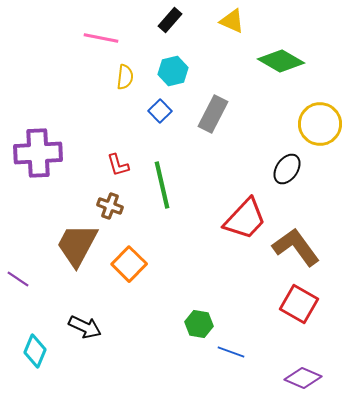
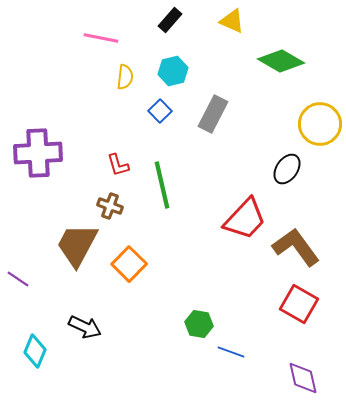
purple diamond: rotated 54 degrees clockwise
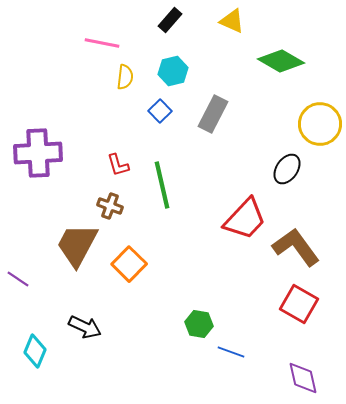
pink line: moved 1 px right, 5 px down
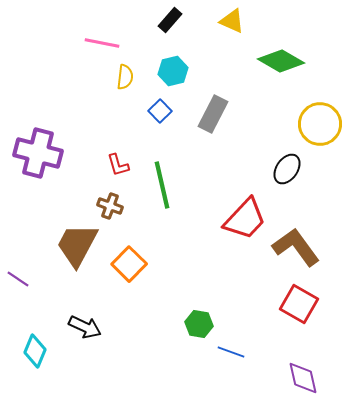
purple cross: rotated 18 degrees clockwise
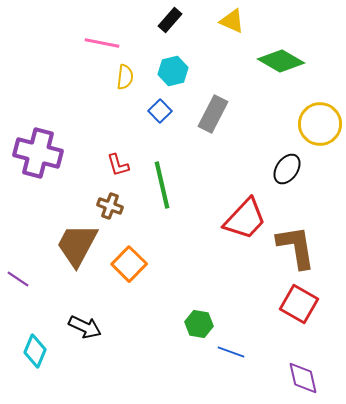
brown L-shape: rotated 27 degrees clockwise
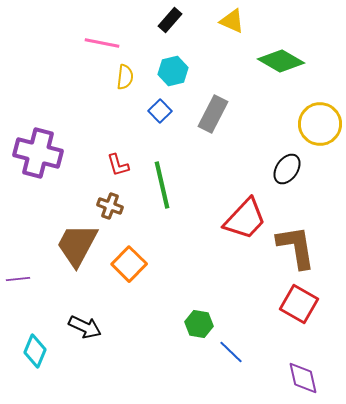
purple line: rotated 40 degrees counterclockwise
blue line: rotated 24 degrees clockwise
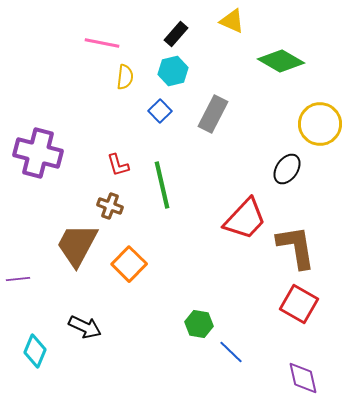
black rectangle: moved 6 px right, 14 px down
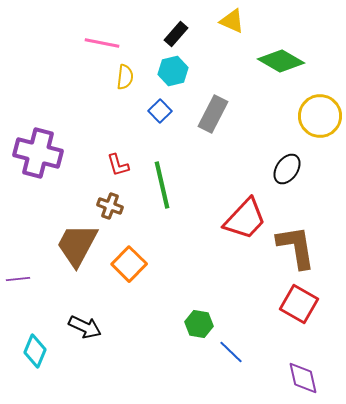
yellow circle: moved 8 px up
